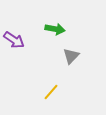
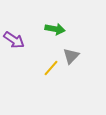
yellow line: moved 24 px up
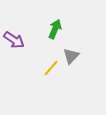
green arrow: rotated 78 degrees counterclockwise
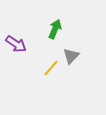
purple arrow: moved 2 px right, 4 px down
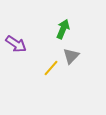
green arrow: moved 8 px right
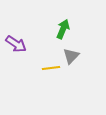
yellow line: rotated 42 degrees clockwise
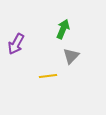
purple arrow: rotated 85 degrees clockwise
yellow line: moved 3 px left, 8 px down
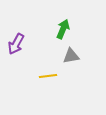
gray triangle: rotated 36 degrees clockwise
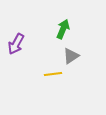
gray triangle: rotated 24 degrees counterclockwise
yellow line: moved 5 px right, 2 px up
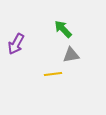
green arrow: rotated 66 degrees counterclockwise
gray triangle: moved 1 px up; rotated 24 degrees clockwise
